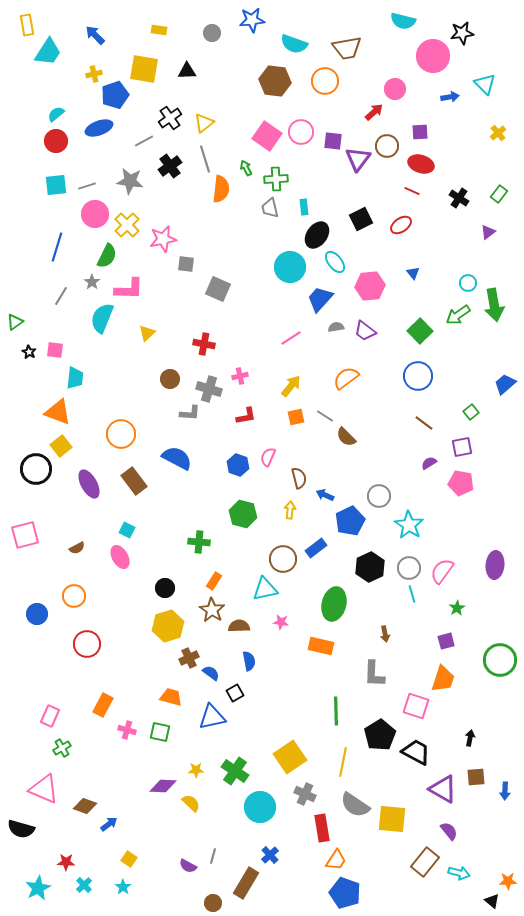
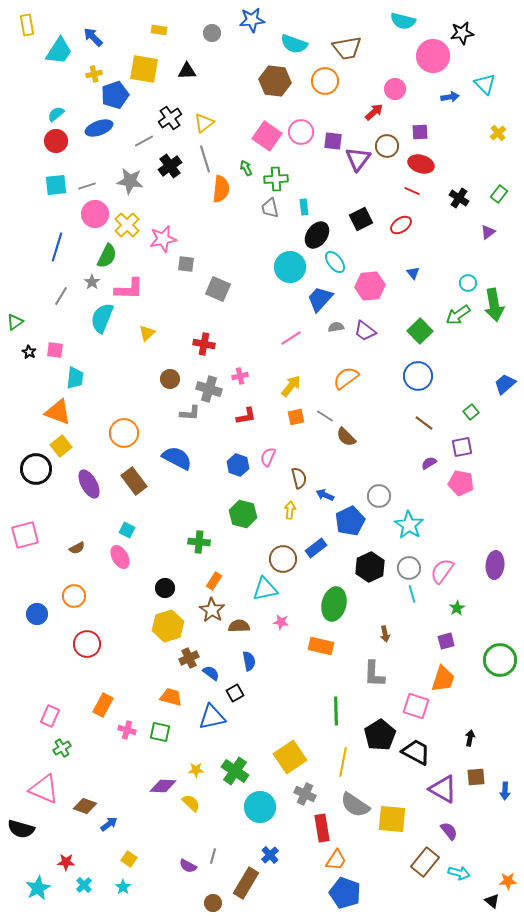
blue arrow at (95, 35): moved 2 px left, 2 px down
cyan trapezoid at (48, 52): moved 11 px right, 1 px up
orange circle at (121, 434): moved 3 px right, 1 px up
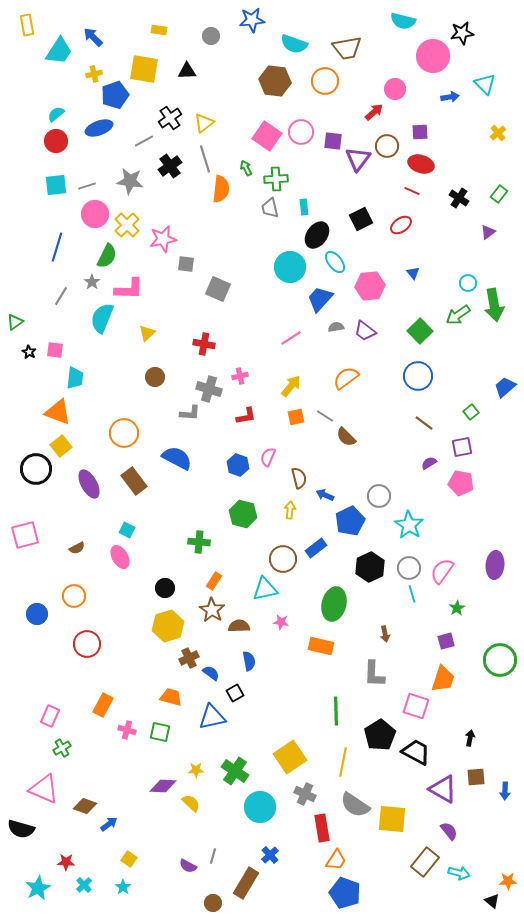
gray circle at (212, 33): moved 1 px left, 3 px down
brown circle at (170, 379): moved 15 px left, 2 px up
blue trapezoid at (505, 384): moved 3 px down
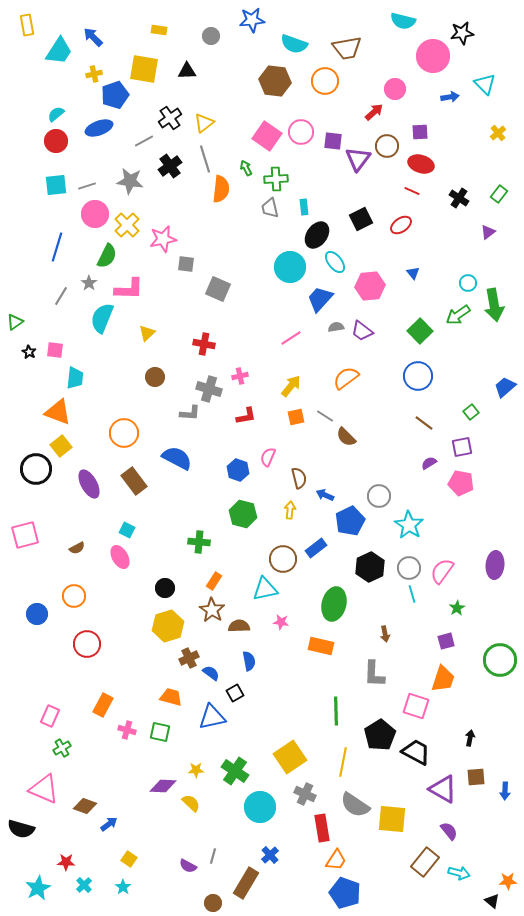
gray star at (92, 282): moved 3 px left, 1 px down
purple trapezoid at (365, 331): moved 3 px left
blue hexagon at (238, 465): moved 5 px down
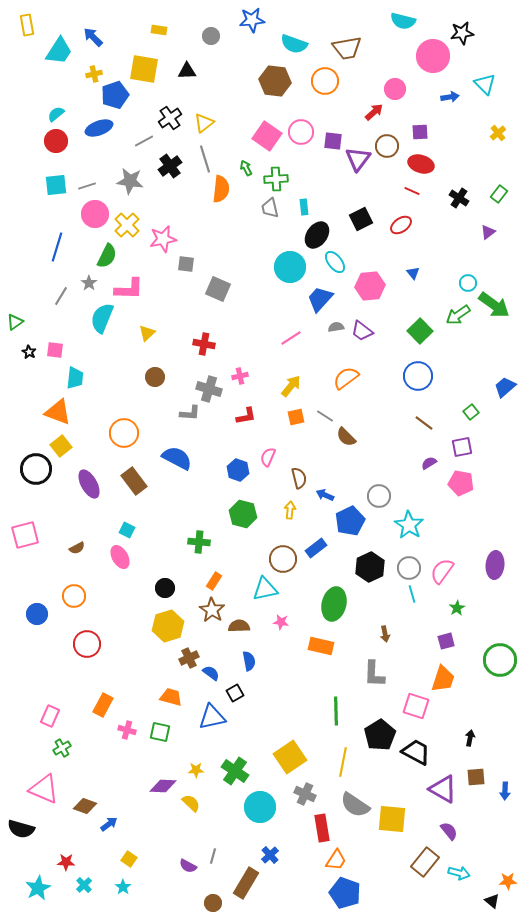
green arrow at (494, 305): rotated 44 degrees counterclockwise
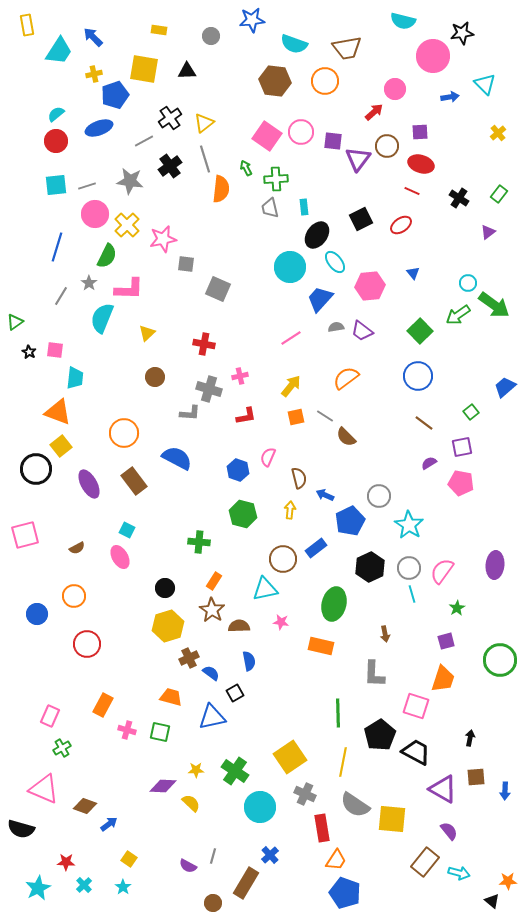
green line at (336, 711): moved 2 px right, 2 px down
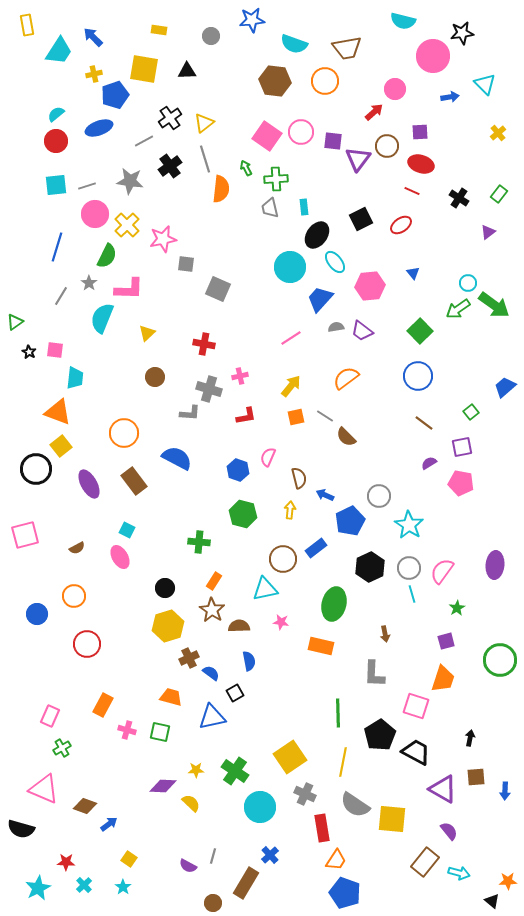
green arrow at (458, 315): moved 6 px up
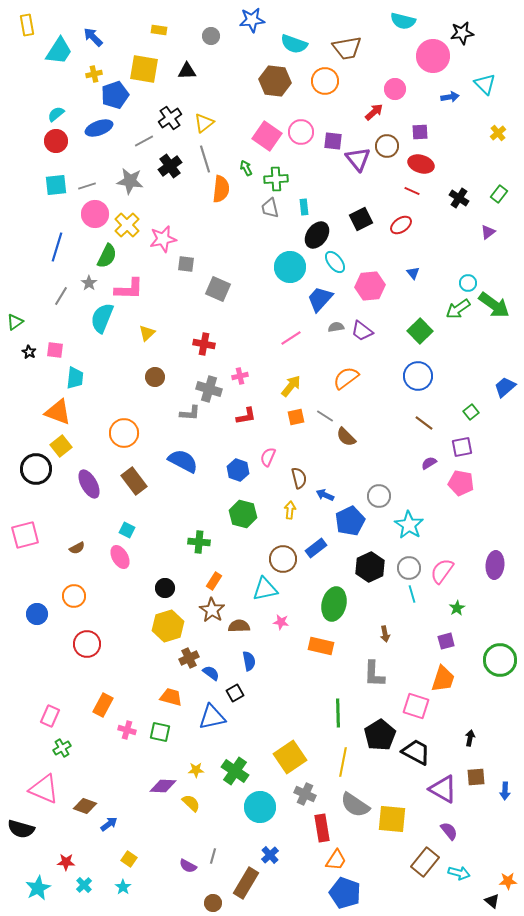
purple triangle at (358, 159): rotated 16 degrees counterclockwise
blue semicircle at (177, 458): moved 6 px right, 3 px down
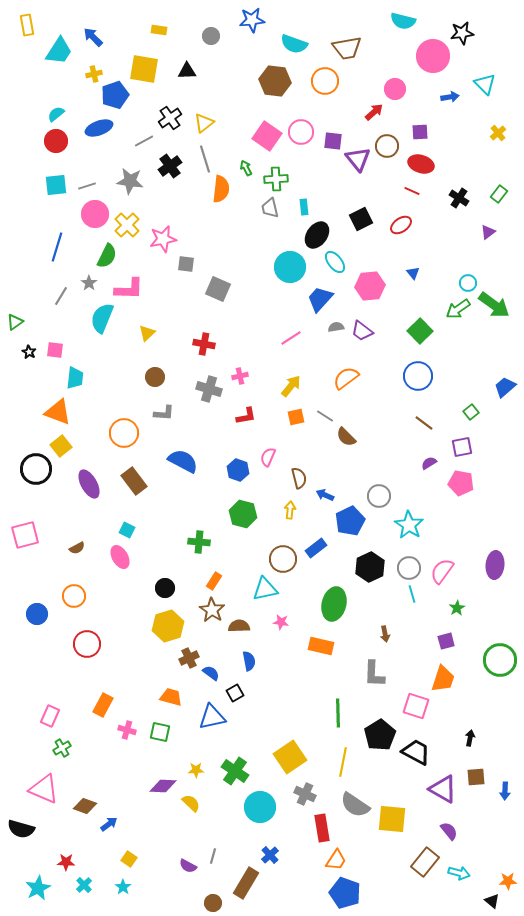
gray L-shape at (190, 413): moved 26 px left
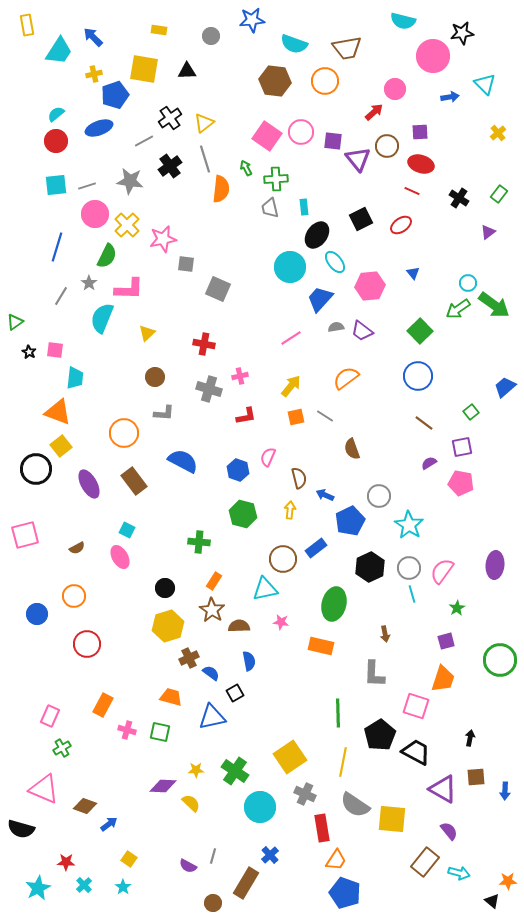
brown semicircle at (346, 437): moved 6 px right, 12 px down; rotated 25 degrees clockwise
